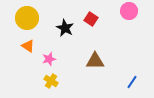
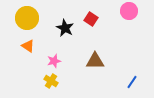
pink star: moved 5 px right, 2 px down
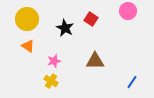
pink circle: moved 1 px left
yellow circle: moved 1 px down
